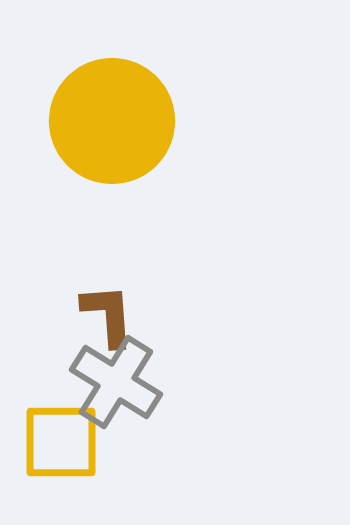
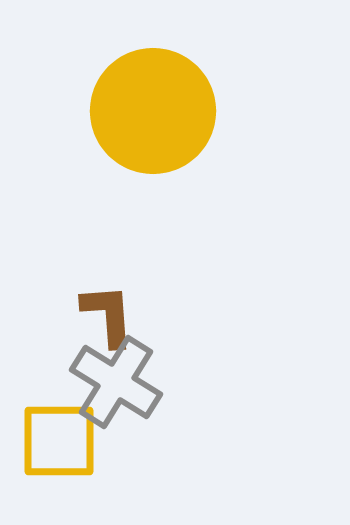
yellow circle: moved 41 px right, 10 px up
yellow square: moved 2 px left, 1 px up
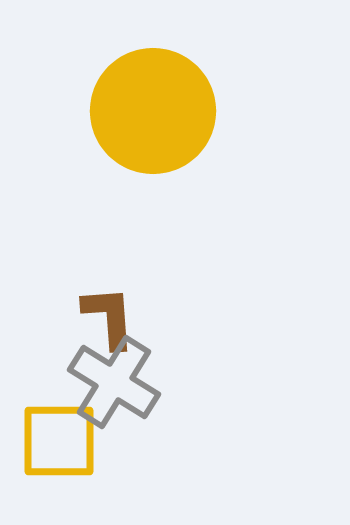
brown L-shape: moved 1 px right, 2 px down
gray cross: moved 2 px left
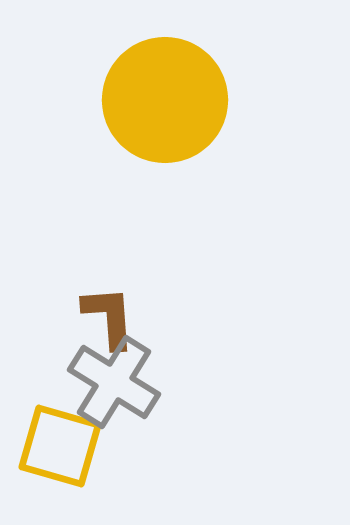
yellow circle: moved 12 px right, 11 px up
yellow square: moved 1 px right, 5 px down; rotated 16 degrees clockwise
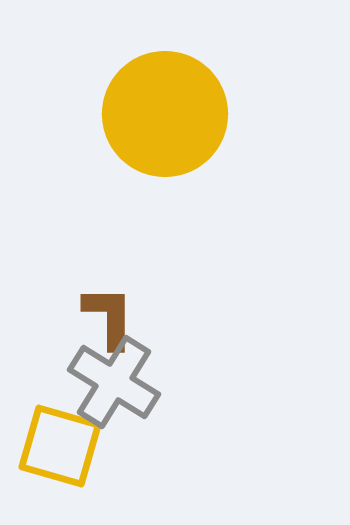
yellow circle: moved 14 px down
brown L-shape: rotated 4 degrees clockwise
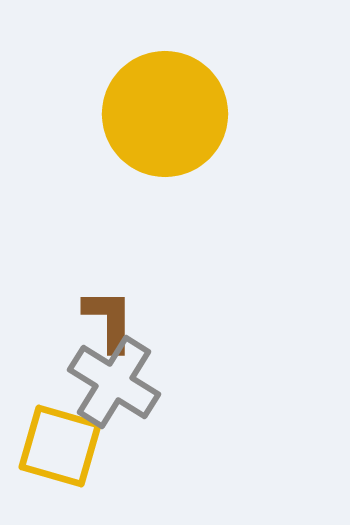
brown L-shape: moved 3 px down
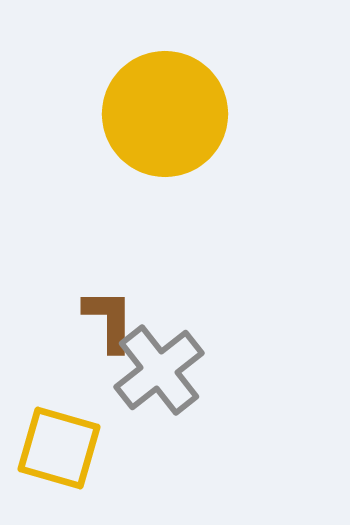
gray cross: moved 45 px right, 12 px up; rotated 20 degrees clockwise
yellow square: moved 1 px left, 2 px down
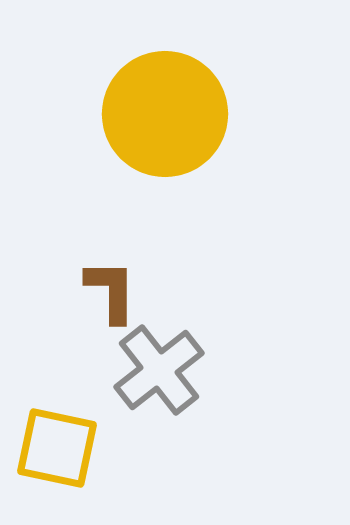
brown L-shape: moved 2 px right, 29 px up
yellow square: moved 2 px left; rotated 4 degrees counterclockwise
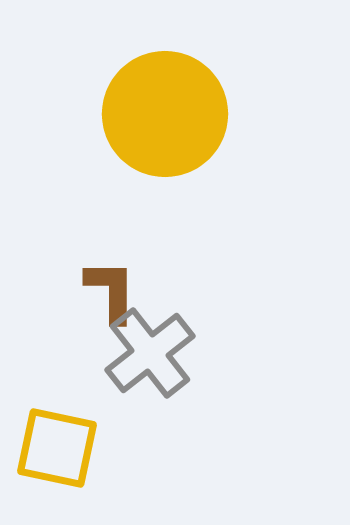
gray cross: moved 9 px left, 17 px up
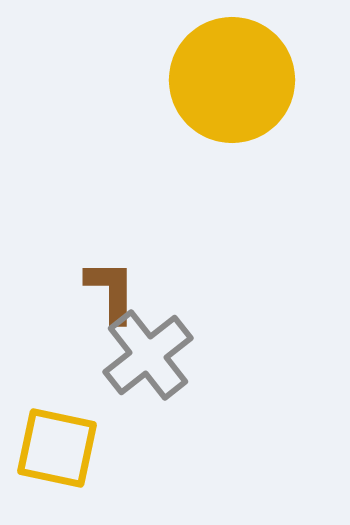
yellow circle: moved 67 px right, 34 px up
gray cross: moved 2 px left, 2 px down
